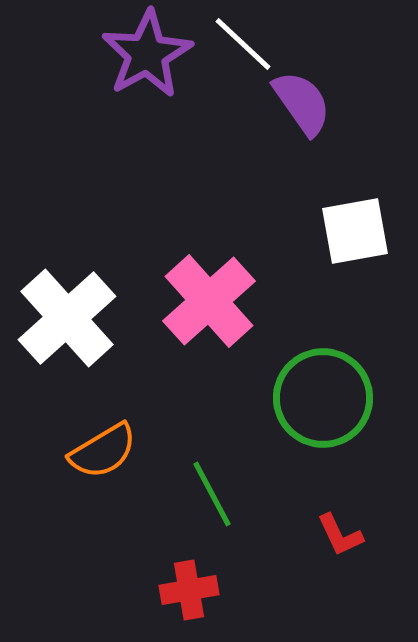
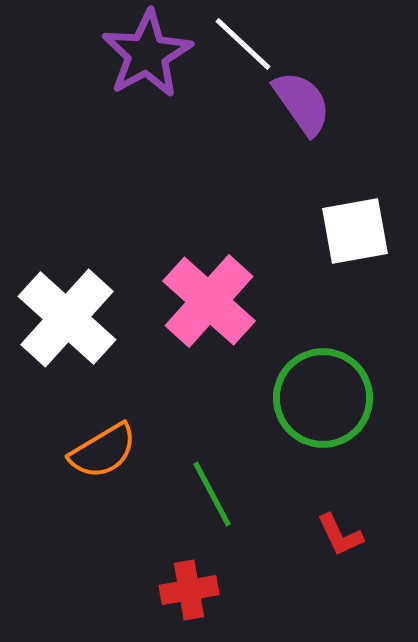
pink cross: rotated 6 degrees counterclockwise
white cross: rotated 6 degrees counterclockwise
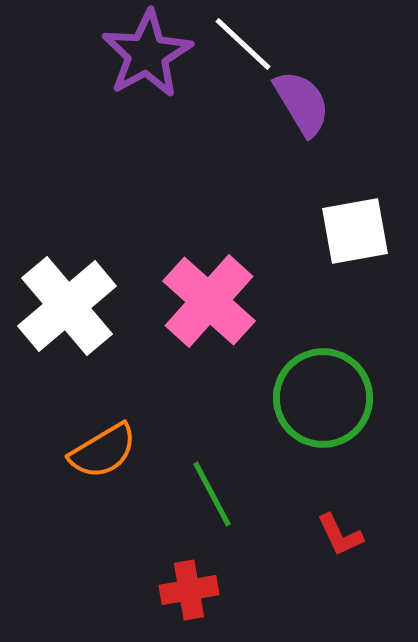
purple semicircle: rotated 4 degrees clockwise
white cross: moved 12 px up; rotated 8 degrees clockwise
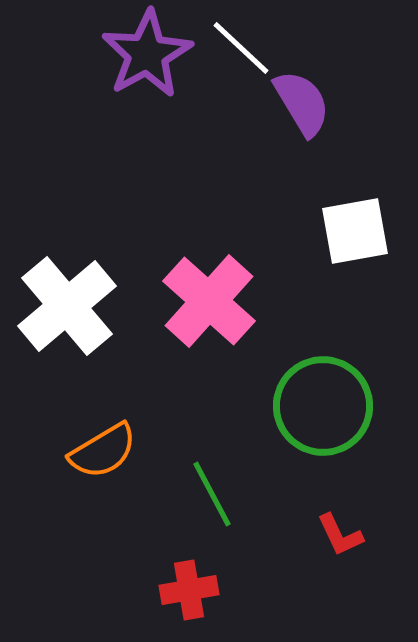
white line: moved 2 px left, 4 px down
green circle: moved 8 px down
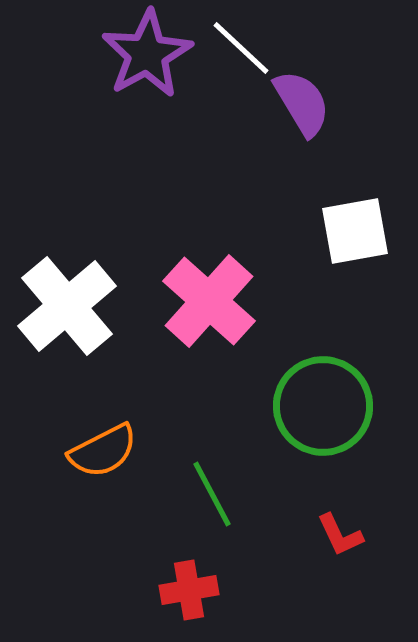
orange semicircle: rotated 4 degrees clockwise
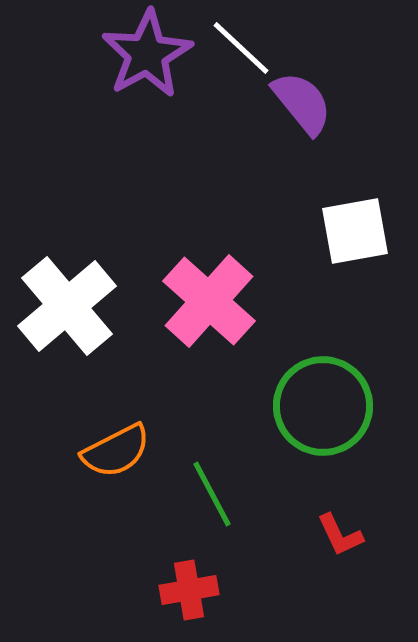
purple semicircle: rotated 8 degrees counterclockwise
orange semicircle: moved 13 px right
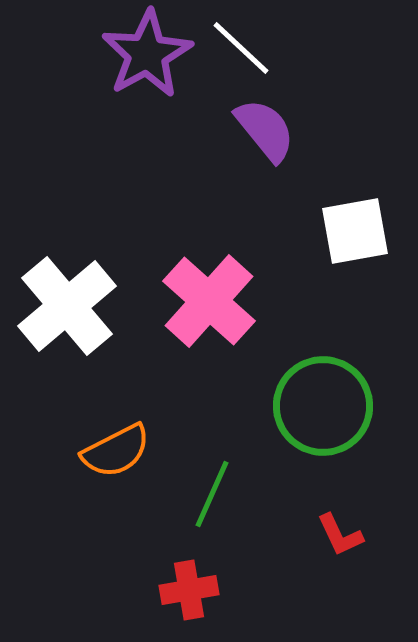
purple semicircle: moved 37 px left, 27 px down
green line: rotated 52 degrees clockwise
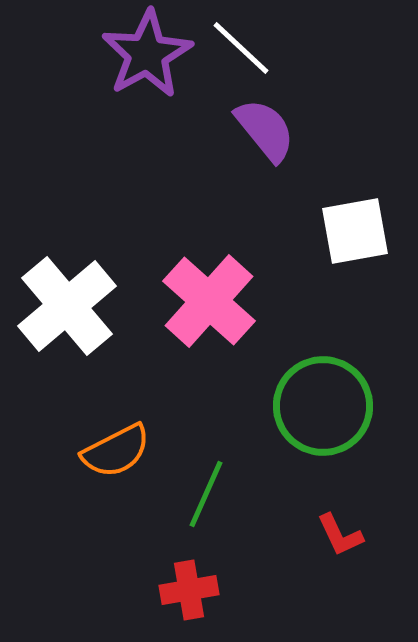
green line: moved 6 px left
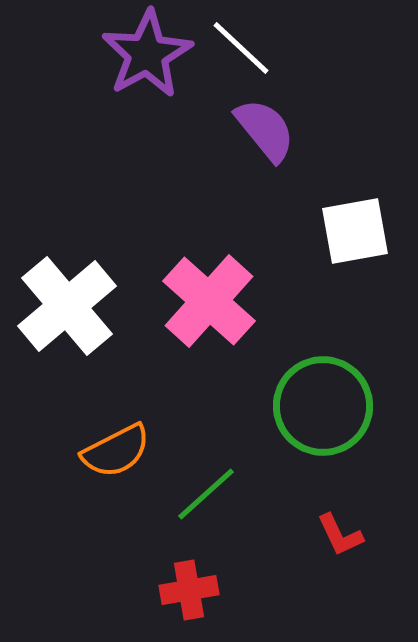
green line: rotated 24 degrees clockwise
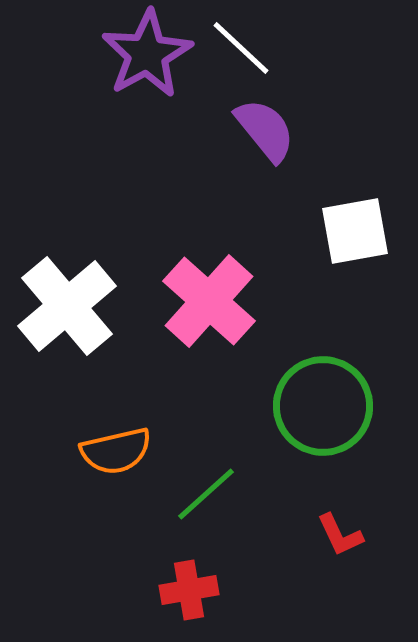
orange semicircle: rotated 14 degrees clockwise
